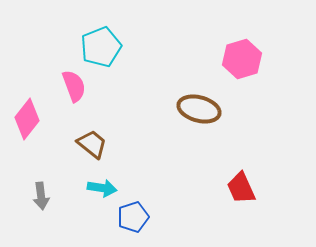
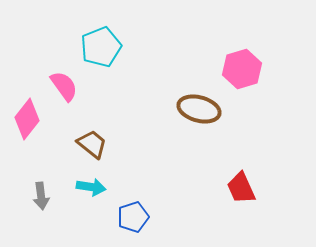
pink hexagon: moved 10 px down
pink semicircle: moved 10 px left; rotated 16 degrees counterclockwise
cyan arrow: moved 11 px left, 1 px up
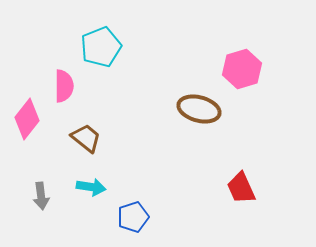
pink semicircle: rotated 36 degrees clockwise
brown trapezoid: moved 6 px left, 6 px up
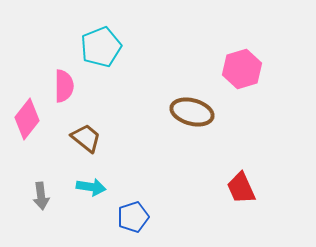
brown ellipse: moved 7 px left, 3 px down
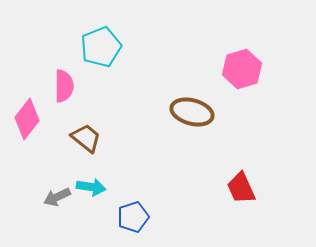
gray arrow: moved 16 px right, 1 px down; rotated 72 degrees clockwise
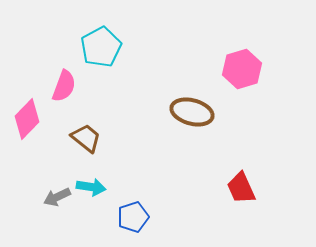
cyan pentagon: rotated 6 degrees counterclockwise
pink semicircle: rotated 20 degrees clockwise
pink diamond: rotated 6 degrees clockwise
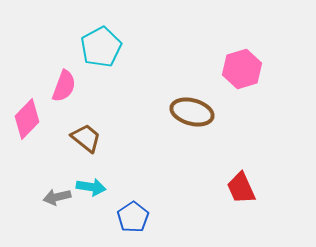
gray arrow: rotated 12 degrees clockwise
blue pentagon: rotated 16 degrees counterclockwise
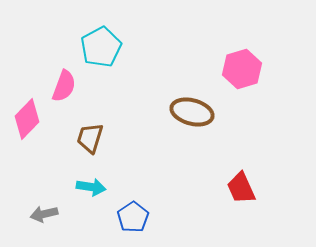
brown trapezoid: moved 4 px right; rotated 112 degrees counterclockwise
gray arrow: moved 13 px left, 17 px down
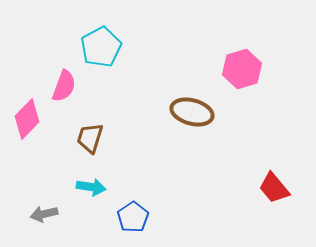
red trapezoid: moved 33 px right; rotated 16 degrees counterclockwise
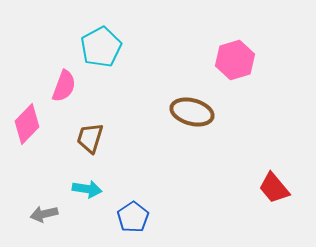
pink hexagon: moved 7 px left, 9 px up
pink diamond: moved 5 px down
cyan arrow: moved 4 px left, 2 px down
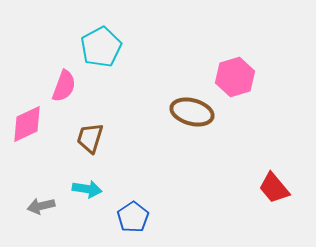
pink hexagon: moved 17 px down
pink diamond: rotated 21 degrees clockwise
gray arrow: moved 3 px left, 8 px up
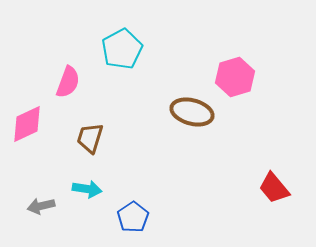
cyan pentagon: moved 21 px right, 2 px down
pink semicircle: moved 4 px right, 4 px up
